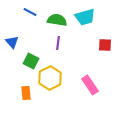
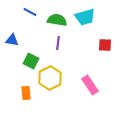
blue triangle: moved 2 px up; rotated 40 degrees counterclockwise
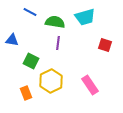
green semicircle: moved 2 px left, 2 px down
red square: rotated 16 degrees clockwise
yellow hexagon: moved 1 px right, 3 px down
orange rectangle: rotated 16 degrees counterclockwise
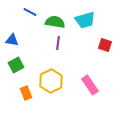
cyan trapezoid: moved 3 px down
green square: moved 15 px left, 4 px down; rotated 35 degrees clockwise
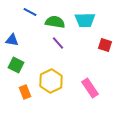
cyan trapezoid: rotated 15 degrees clockwise
purple line: rotated 48 degrees counterclockwise
green square: rotated 35 degrees counterclockwise
pink rectangle: moved 3 px down
orange rectangle: moved 1 px left, 1 px up
